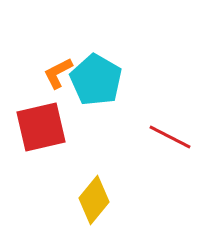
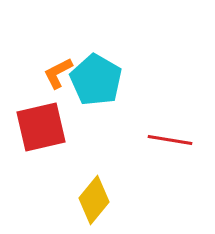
red line: moved 3 px down; rotated 18 degrees counterclockwise
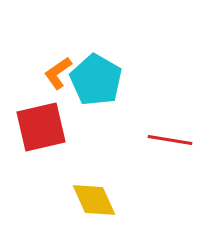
orange L-shape: rotated 8 degrees counterclockwise
yellow diamond: rotated 63 degrees counterclockwise
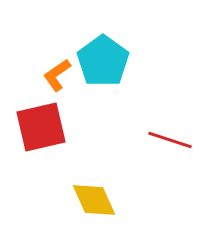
orange L-shape: moved 1 px left, 2 px down
cyan pentagon: moved 7 px right, 19 px up; rotated 6 degrees clockwise
red line: rotated 9 degrees clockwise
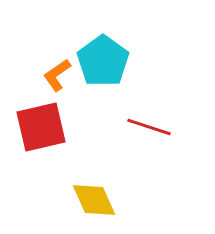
red line: moved 21 px left, 13 px up
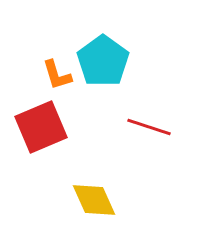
orange L-shape: rotated 72 degrees counterclockwise
red square: rotated 10 degrees counterclockwise
